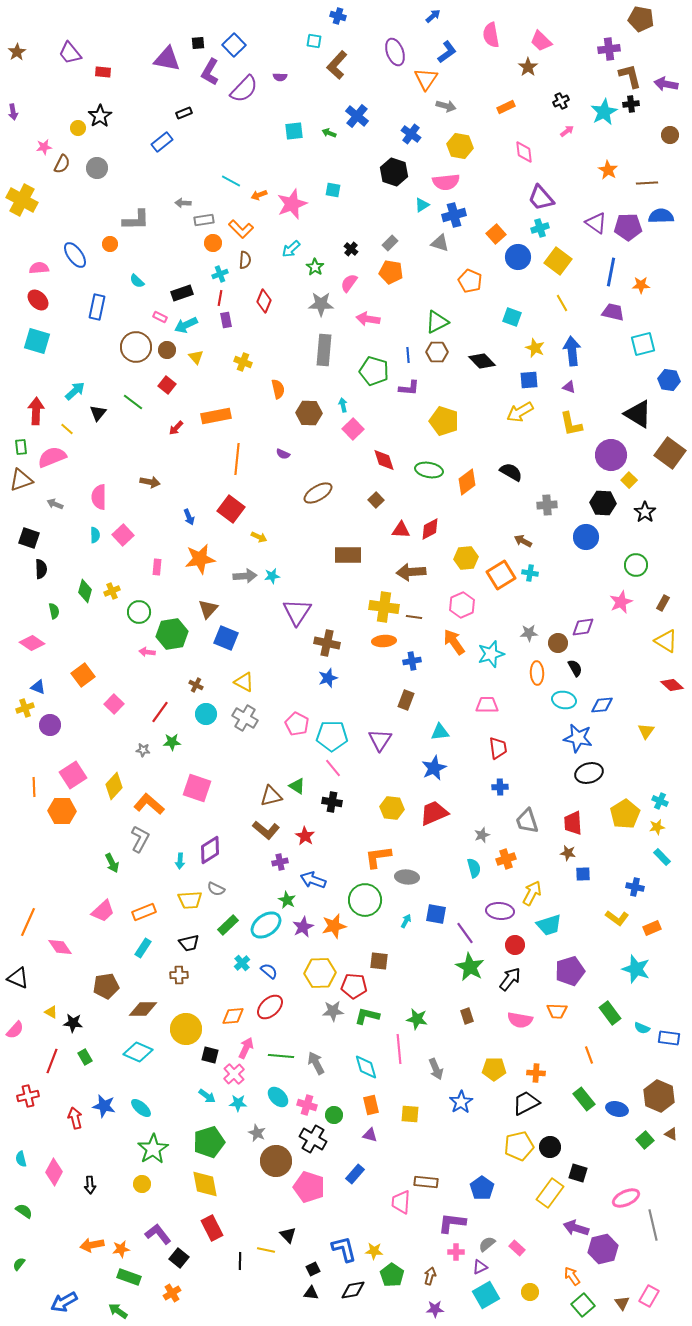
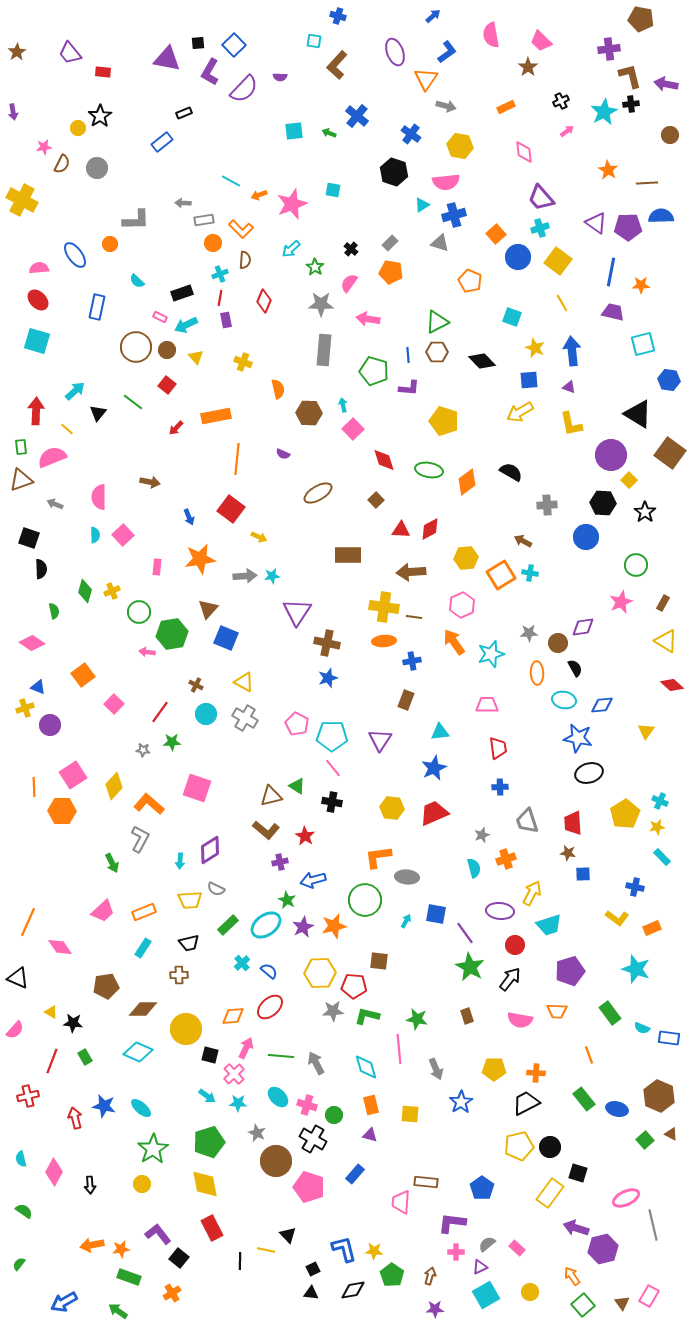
blue arrow at (313, 880): rotated 35 degrees counterclockwise
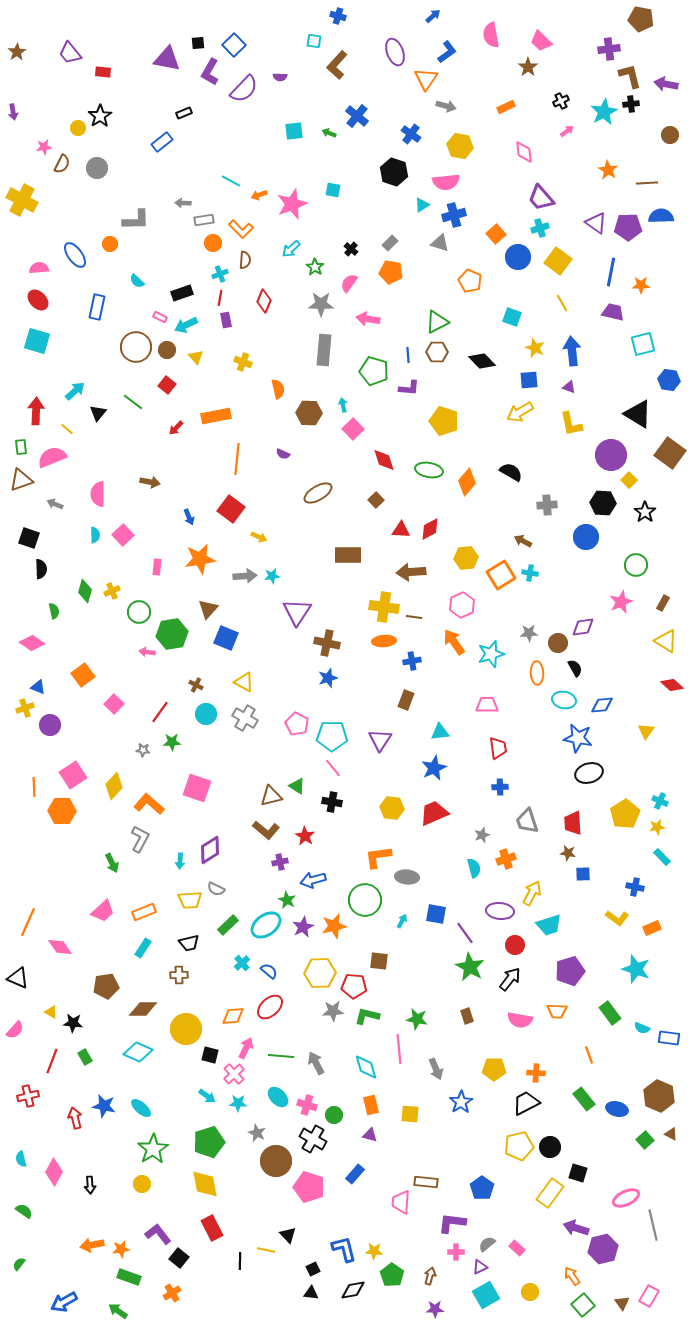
orange diamond at (467, 482): rotated 12 degrees counterclockwise
pink semicircle at (99, 497): moved 1 px left, 3 px up
cyan arrow at (406, 921): moved 4 px left
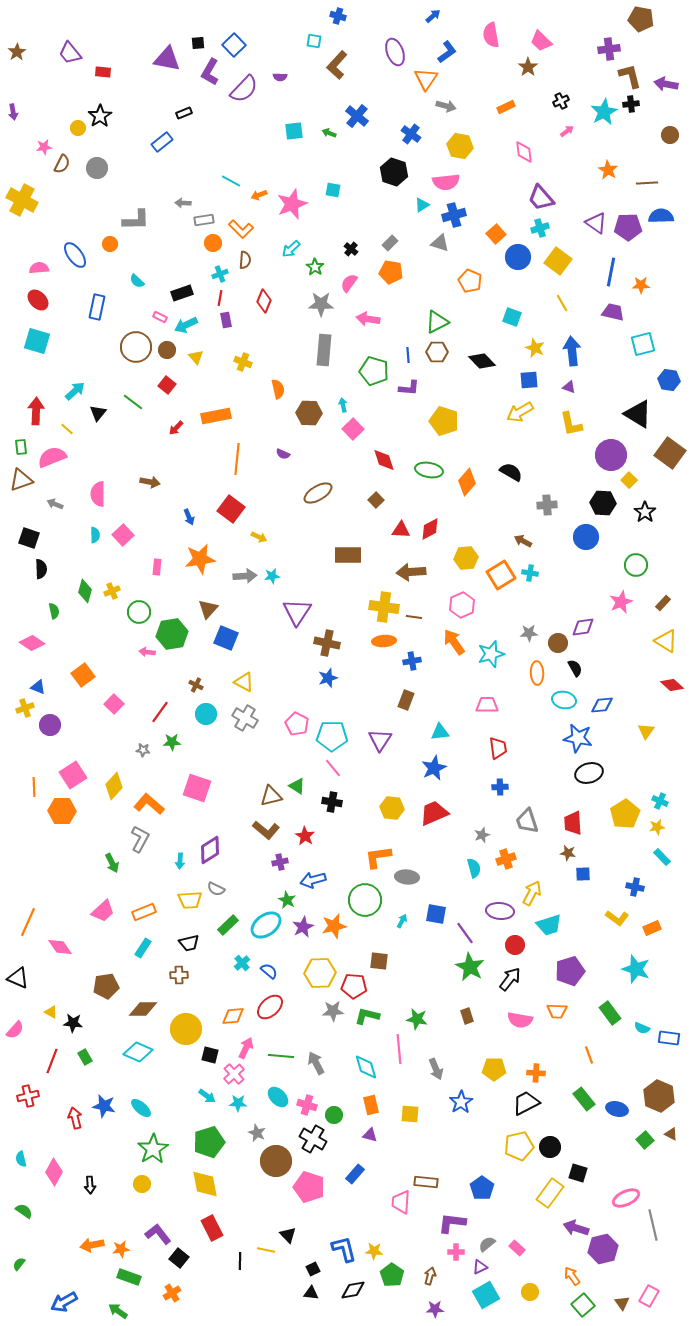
brown rectangle at (663, 603): rotated 14 degrees clockwise
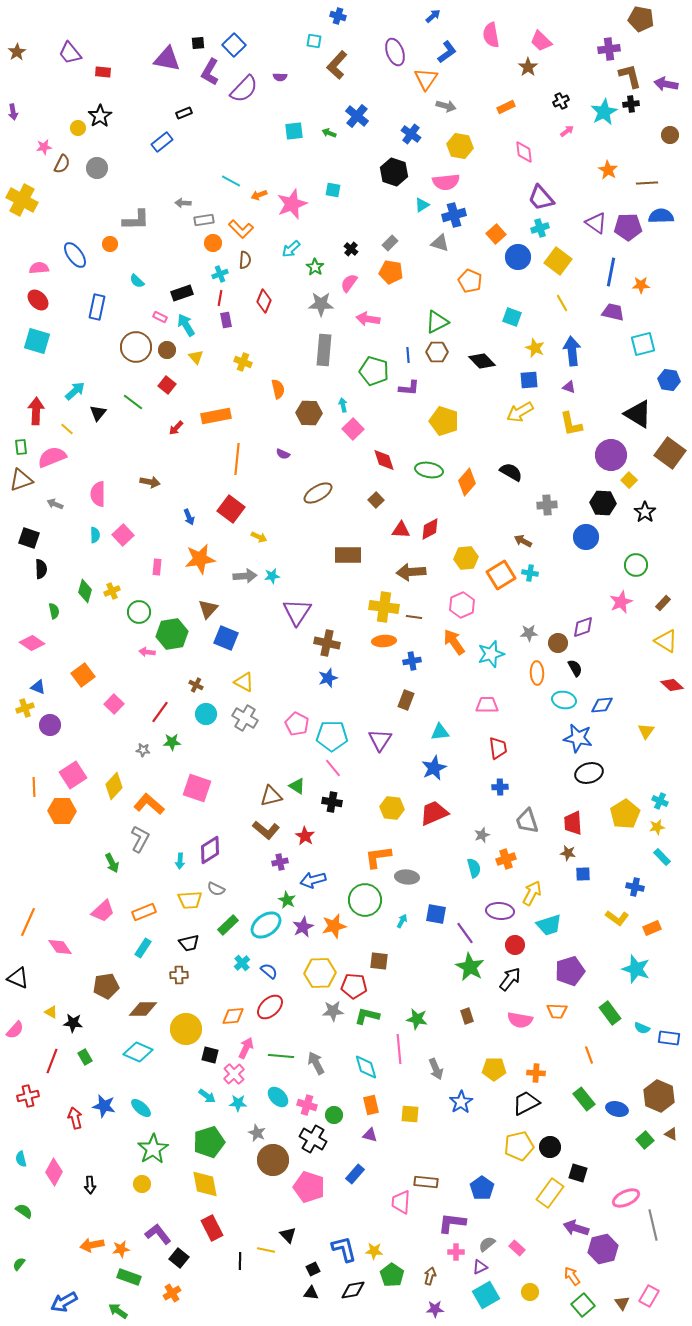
cyan arrow at (186, 325): rotated 85 degrees clockwise
purple diamond at (583, 627): rotated 10 degrees counterclockwise
brown circle at (276, 1161): moved 3 px left, 1 px up
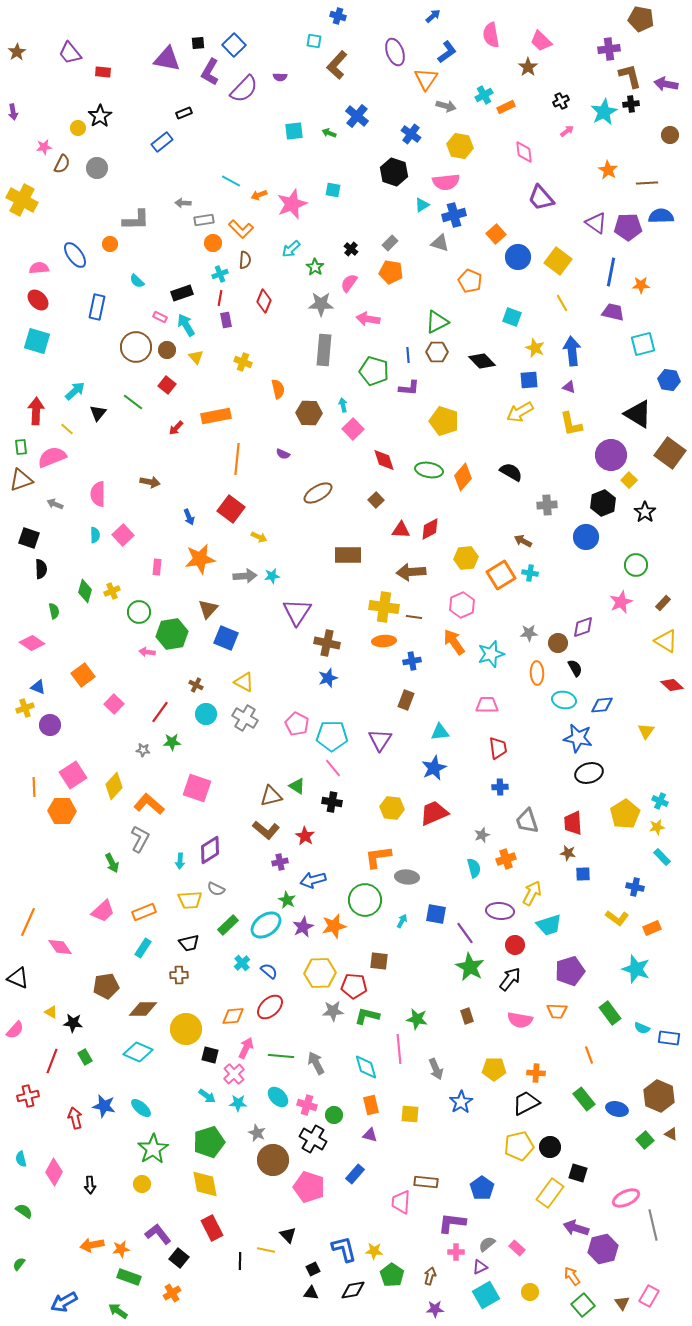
cyan cross at (540, 228): moved 56 px left, 133 px up; rotated 12 degrees counterclockwise
orange diamond at (467, 482): moved 4 px left, 5 px up
black hexagon at (603, 503): rotated 25 degrees counterclockwise
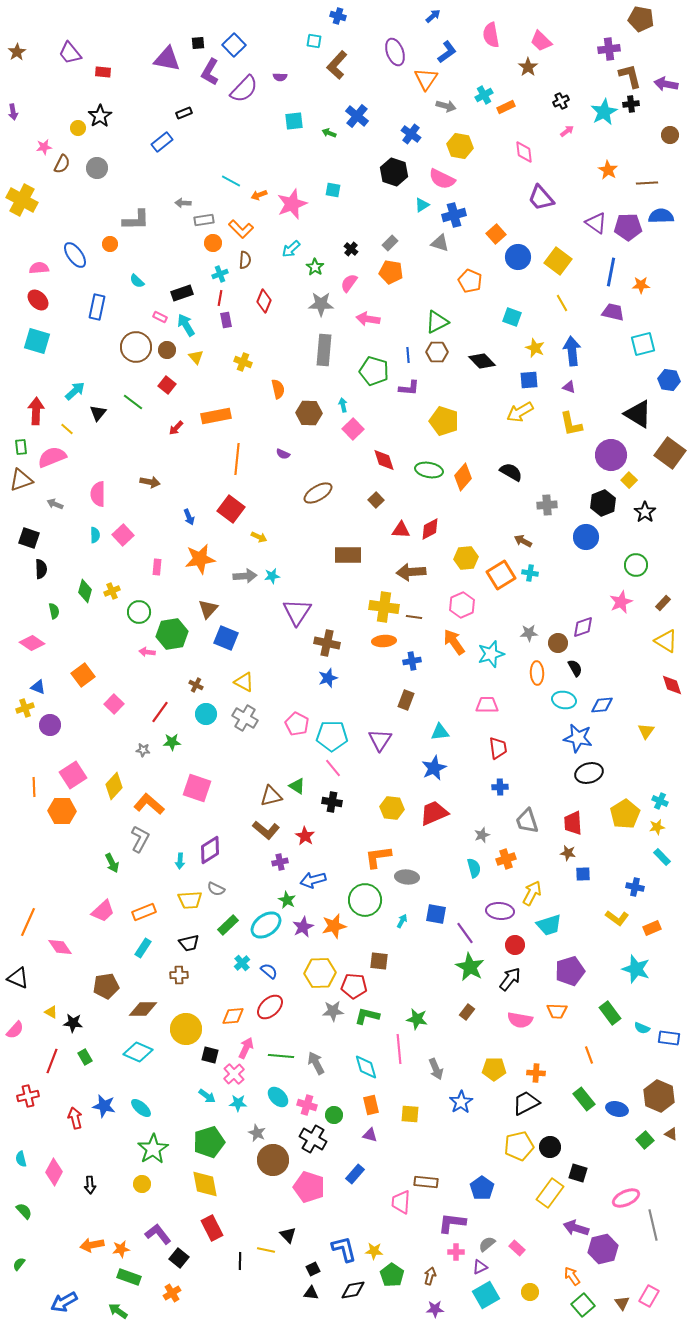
cyan square at (294, 131): moved 10 px up
pink semicircle at (446, 182): moved 4 px left, 3 px up; rotated 32 degrees clockwise
red diamond at (672, 685): rotated 30 degrees clockwise
brown rectangle at (467, 1016): moved 4 px up; rotated 56 degrees clockwise
green semicircle at (24, 1211): rotated 12 degrees clockwise
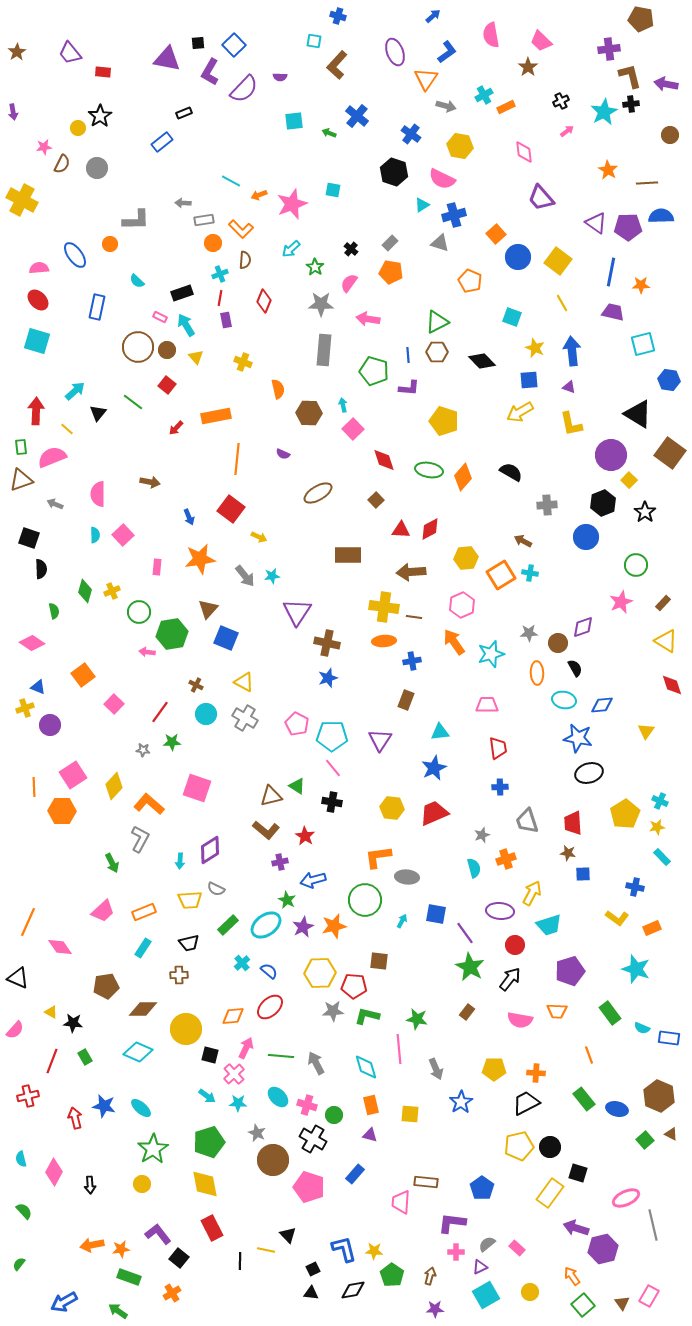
brown circle at (136, 347): moved 2 px right
gray arrow at (245, 576): rotated 55 degrees clockwise
